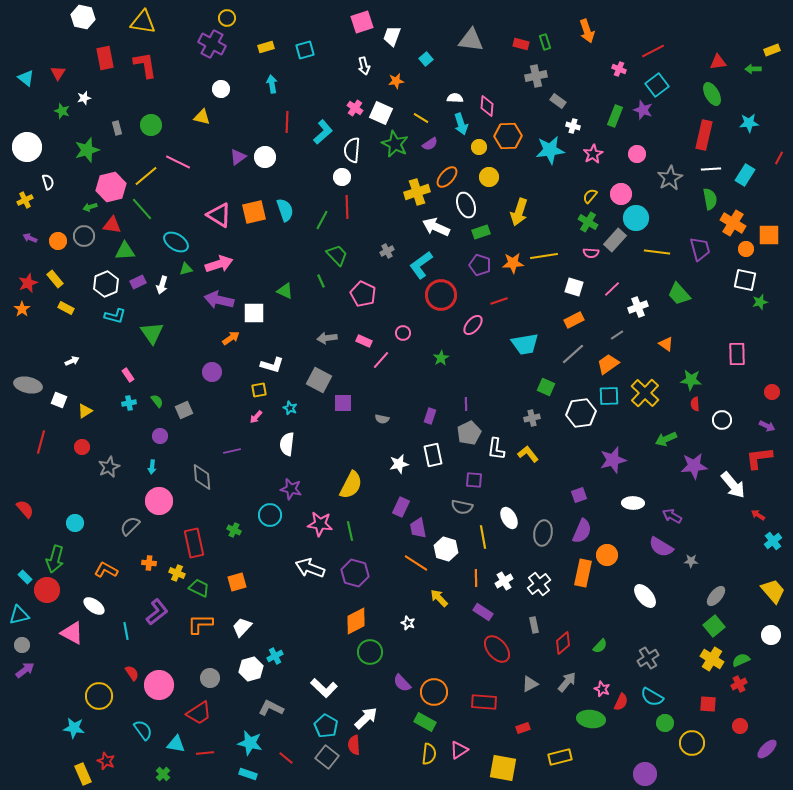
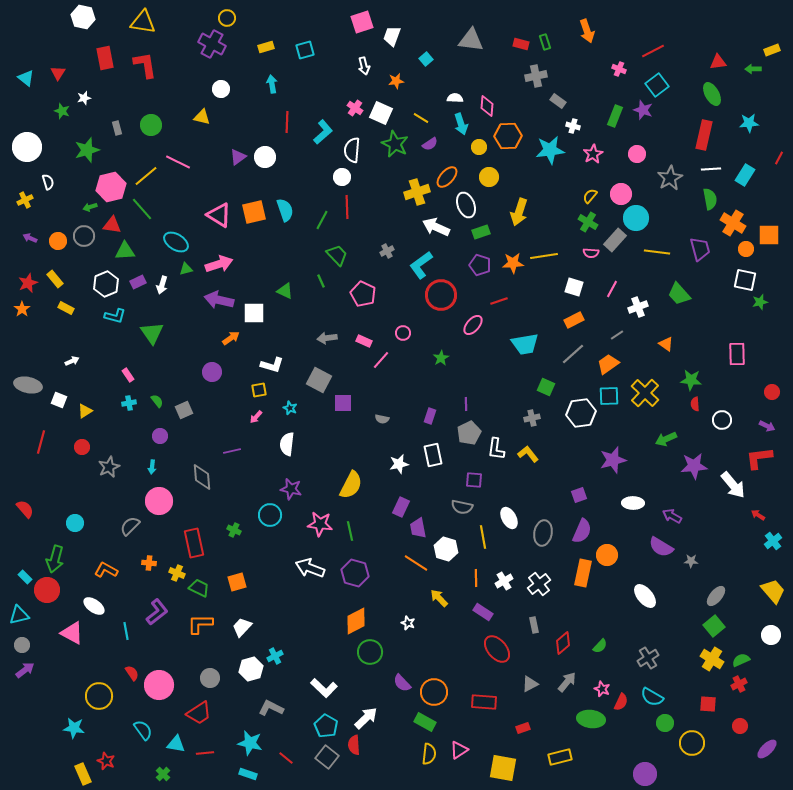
pink line at (612, 289): rotated 18 degrees counterclockwise
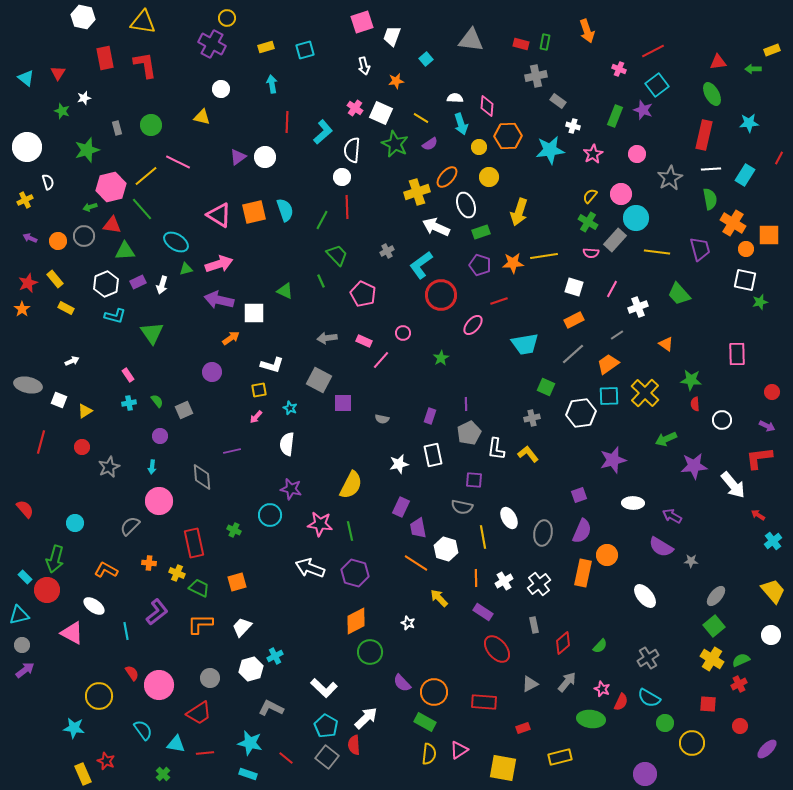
green rectangle at (545, 42): rotated 28 degrees clockwise
cyan semicircle at (652, 697): moved 3 px left, 1 px down
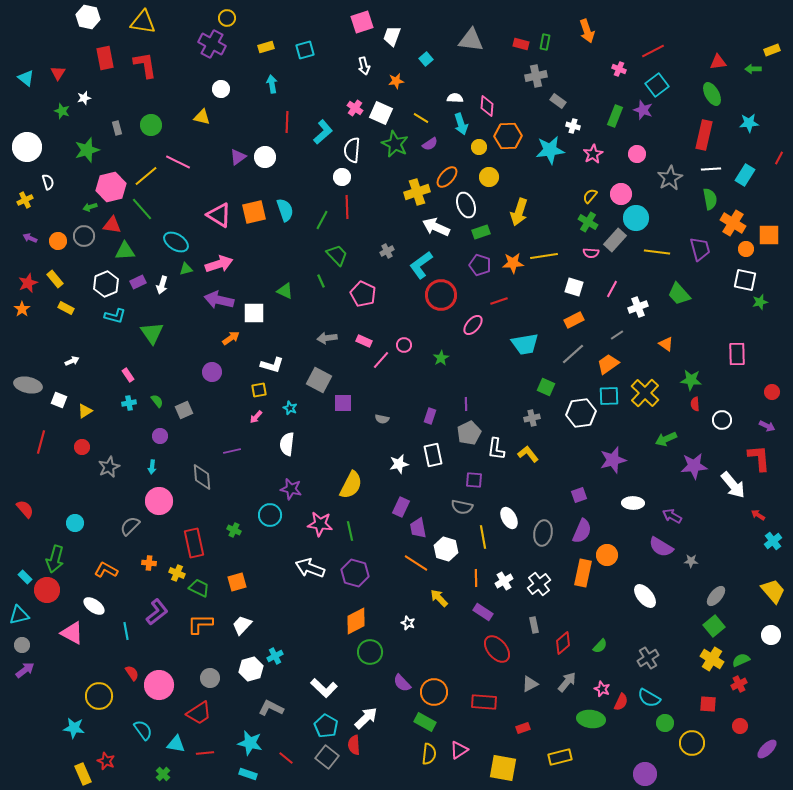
white hexagon at (83, 17): moved 5 px right
pink circle at (403, 333): moved 1 px right, 12 px down
red L-shape at (759, 458): rotated 92 degrees clockwise
white trapezoid at (242, 627): moved 2 px up
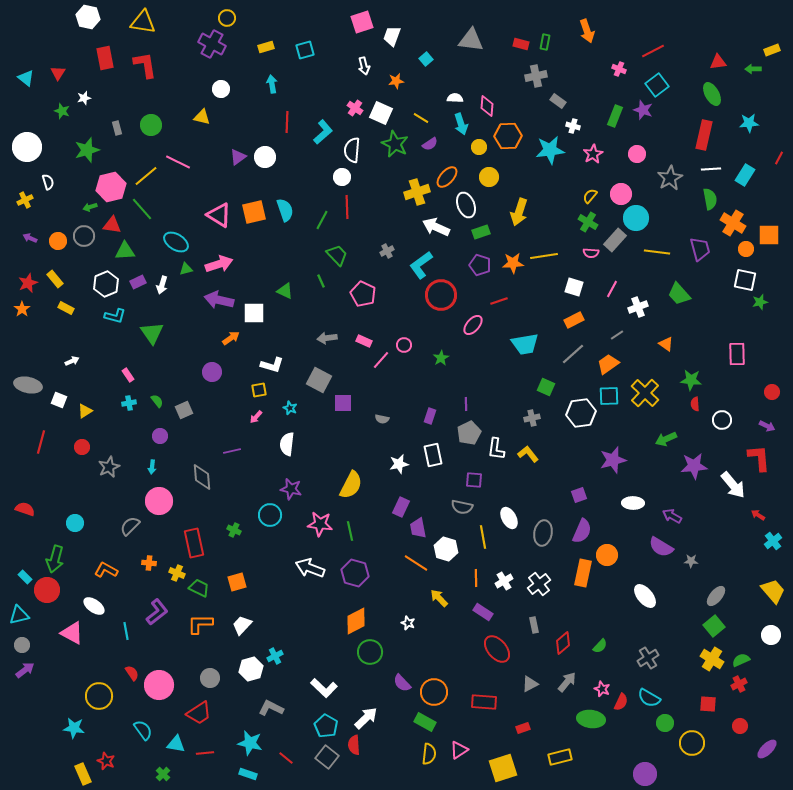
red semicircle at (25, 509): rotated 30 degrees counterclockwise
yellow square at (503, 768): rotated 28 degrees counterclockwise
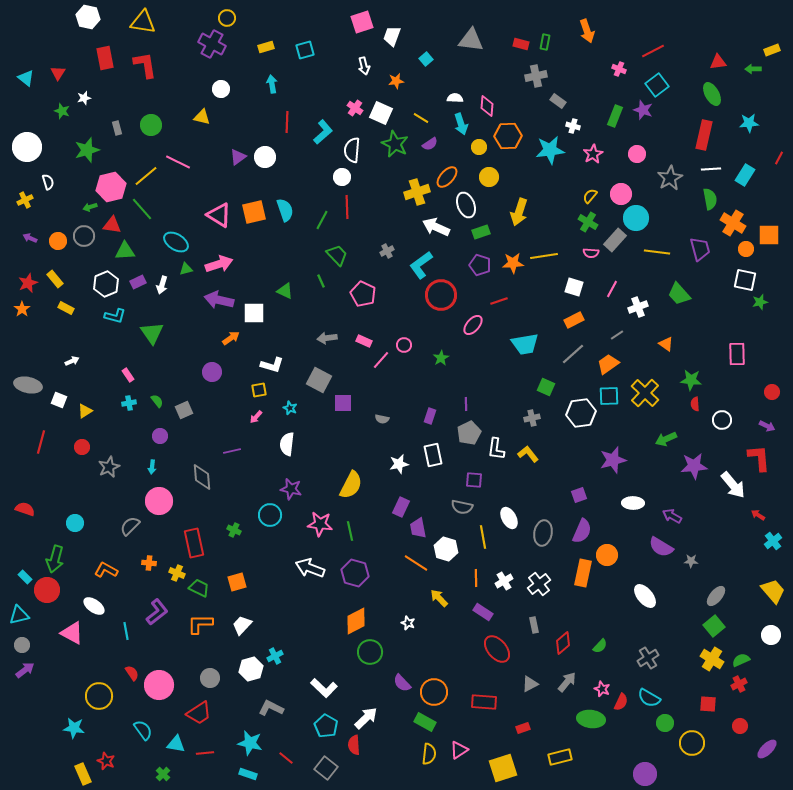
gray square at (327, 757): moved 1 px left, 11 px down
